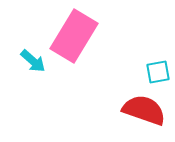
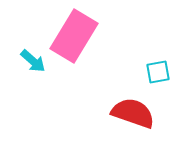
red semicircle: moved 11 px left, 3 px down
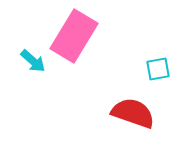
cyan square: moved 3 px up
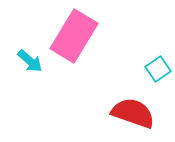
cyan arrow: moved 3 px left
cyan square: rotated 25 degrees counterclockwise
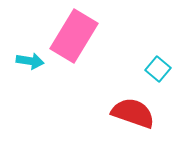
cyan arrow: rotated 32 degrees counterclockwise
cyan square: rotated 15 degrees counterclockwise
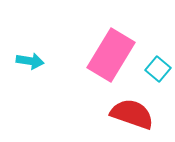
pink rectangle: moved 37 px right, 19 px down
red semicircle: moved 1 px left, 1 px down
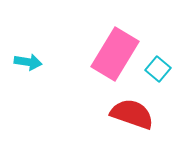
pink rectangle: moved 4 px right, 1 px up
cyan arrow: moved 2 px left, 1 px down
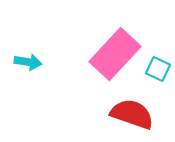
pink rectangle: rotated 12 degrees clockwise
cyan square: rotated 15 degrees counterclockwise
